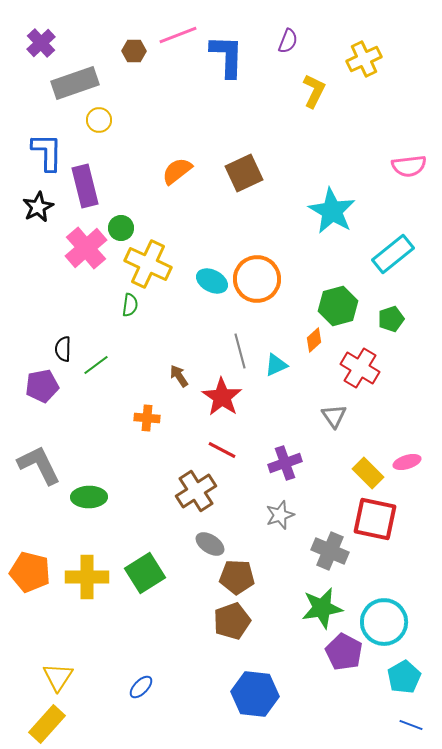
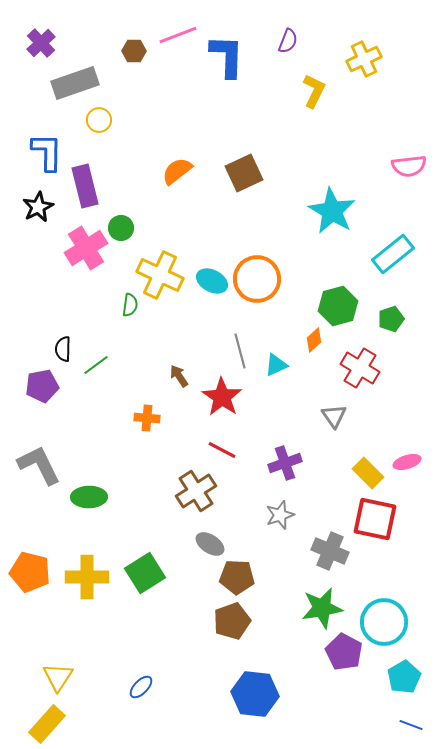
pink cross at (86, 248): rotated 9 degrees clockwise
yellow cross at (148, 264): moved 12 px right, 11 px down
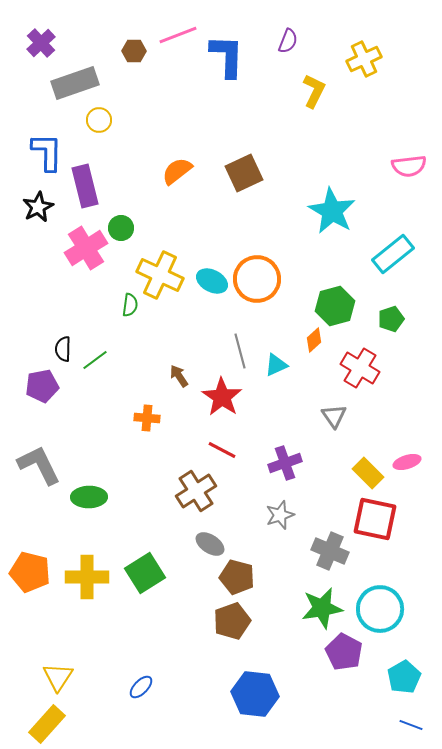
green hexagon at (338, 306): moved 3 px left
green line at (96, 365): moved 1 px left, 5 px up
brown pentagon at (237, 577): rotated 12 degrees clockwise
cyan circle at (384, 622): moved 4 px left, 13 px up
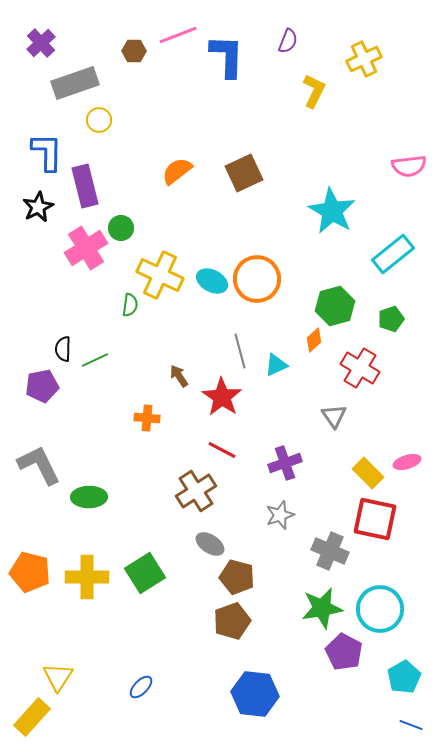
green line at (95, 360): rotated 12 degrees clockwise
yellow rectangle at (47, 724): moved 15 px left, 7 px up
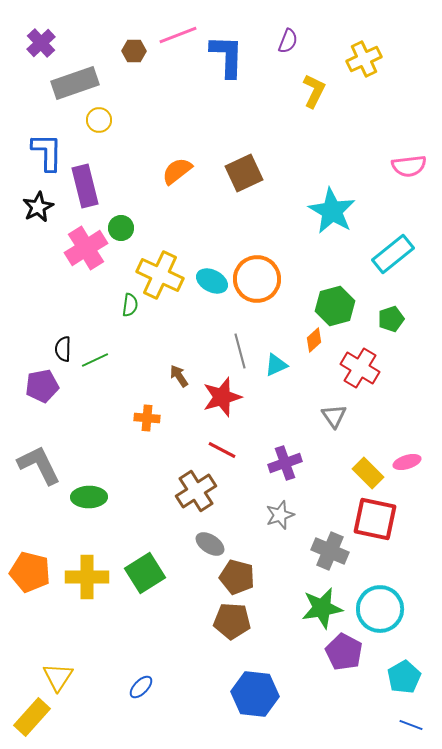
red star at (222, 397): rotated 21 degrees clockwise
brown pentagon at (232, 621): rotated 24 degrees clockwise
